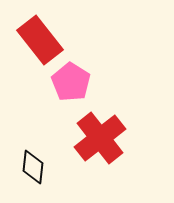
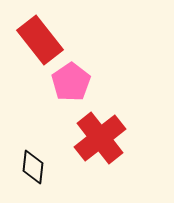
pink pentagon: rotated 6 degrees clockwise
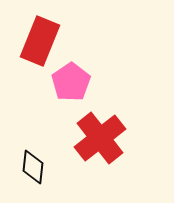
red rectangle: moved 1 px down; rotated 60 degrees clockwise
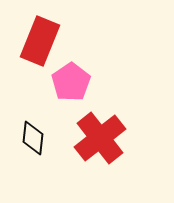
black diamond: moved 29 px up
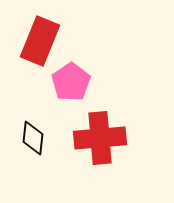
red cross: rotated 33 degrees clockwise
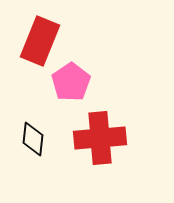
black diamond: moved 1 px down
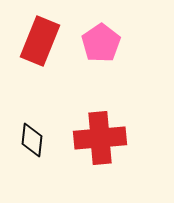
pink pentagon: moved 30 px right, 39 px up
black diamond: moved 1 px left, 1 px down
